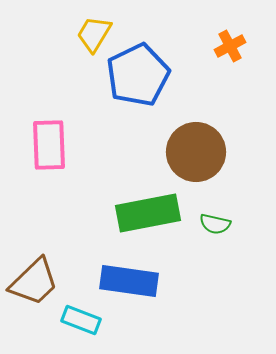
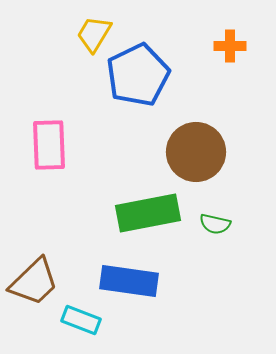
orange cross: rotated 28 degrees clockwise
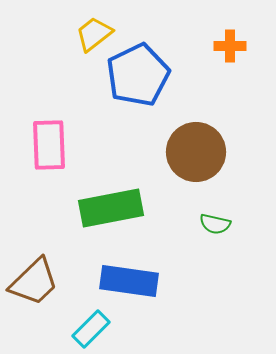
yellow trapezoid: rotated 21 degrees clockwise
green rectangle: moved 37 px left, 5 px up
cyan rectangle: moved 10 px right, 9 px down; rotated 66 degrees counterclockwise
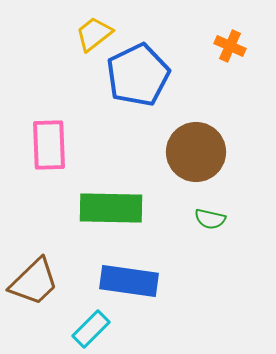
orange cross: rotated 24 degrees clockwise
green rectangle: rotated 12 degrees clockwise
green semicircle: moved 5 px left, 5 px up
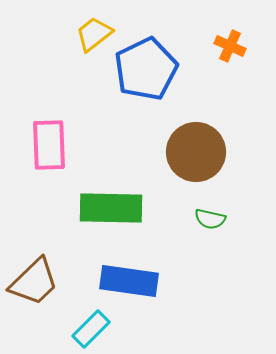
blue pentagon: moved 8 px right, 6 px up
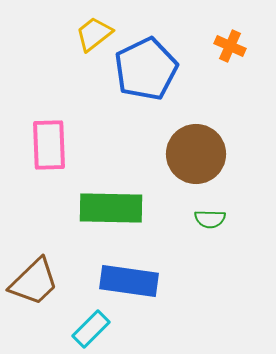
brown circle: moved 2 px down
green semicircle: rotated 12 degrees counterclockwise
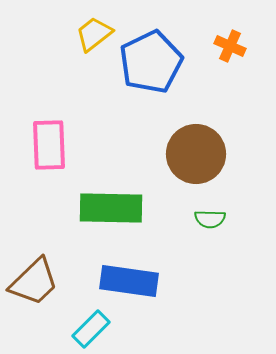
blue pentagon: moved 5 px right, 7 px up
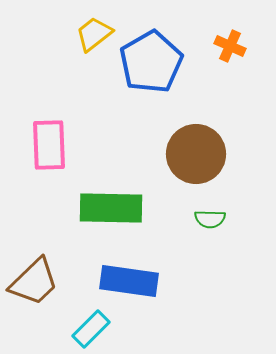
blue pentagon: rotated 4 degrees counterclockwise
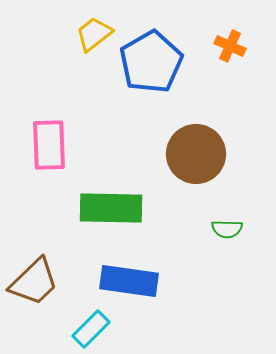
green semicircle: moved 17 px right, 10 px down
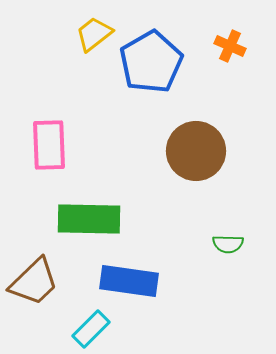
brown circle: moved 3 px up
green rectangle: moved 22 px left, 11 px down
green semicircle: moved 1 px right, 15 px down
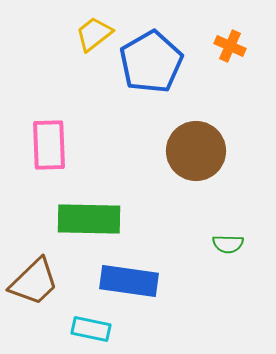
cyan rectangle: rotated 57 degrees clockwise
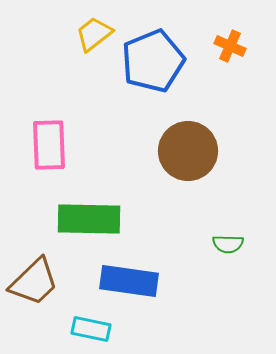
blue pentagon: moved 2 px right, 1 px up; rotated 8 degrees clockwise
brown circle: moved 8 px left
